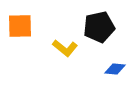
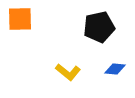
orange square: moved 7 px up
yellow L-shape: moved 3 px right, 24 px down
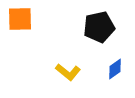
blue diamond: rotated 40 degrees counterclockwise
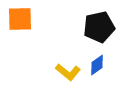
blue diamond: moved 18 px left, 4 px up
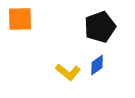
black pentagon: moved 1 px right; rotated 8 degrees counterclockwise
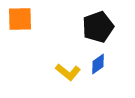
black pentagon: moved 2 px left
blue diamond: moved 1 px right, 1 px up
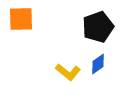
orange square: moved 1 px right
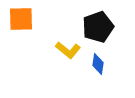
blue diamond: rotated 45 degrees counterclockwise
yellow L-shape: moved 22 px up
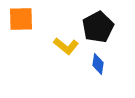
black pentagon: rotated 8 degrees counterclockwise
yellow L-shape: moved 2 px left, 4 px up
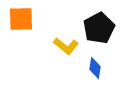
black pentagon: moved 1 px right, 1 px down
blue diamond: moved 3 px left, 4 px down
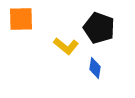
black pentagon: rotated 24 degrees counterclockwise
